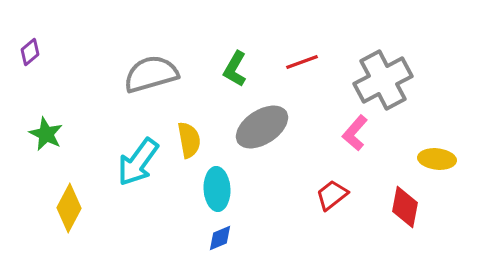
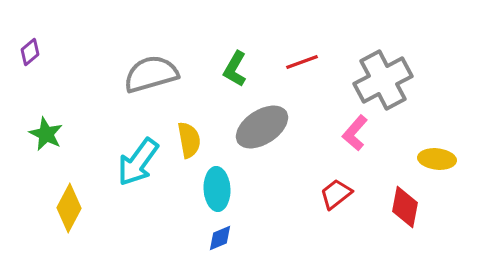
red trapezoid: moved 4 px right, 1 px up
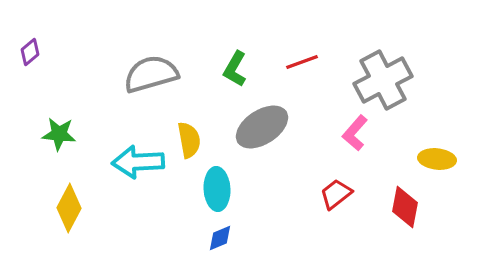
green star: moved 13 px right; rotated 20 degrees counterclockwise
cyan arrow: rotated 51 degrees clockwise
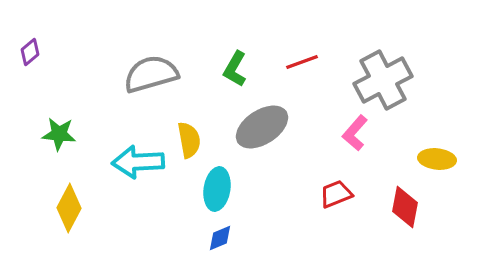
cyan ellipse: rotated 12 degrees clockwise
red trapezoid: rotated 16 degrees clockwise
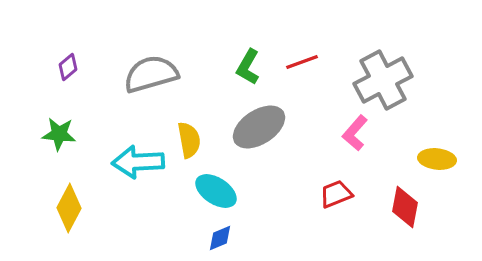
purple diamond: moved 38 px right, 15 px down
green L-shape: moved 13 px right, 2 px up
gray ellipse: moved 3 px left
cyan ellipse: moved 1 px left, 2 px down; rotated 66 degrees counterclockwise
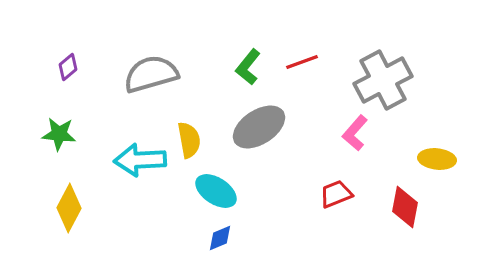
green L-shape: rotated 9 degrees clockwise
cyan arrow: moved 2 px right, 2 px up
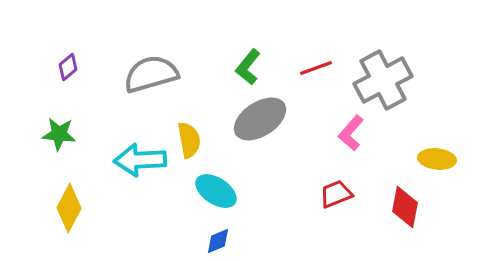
red line: moved 14 px right, 6 px down
gray ellipse: moved 1 px right, 8 px up
pink L-shape: moved 4 px left
blue diamond: moved 2 px left, 3 px down
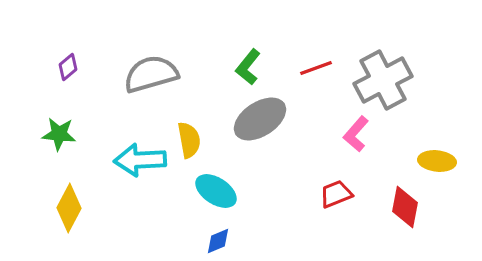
pink L-shape: moved 5 px right, 1 px down
yellow ellipse: moved 2 px down
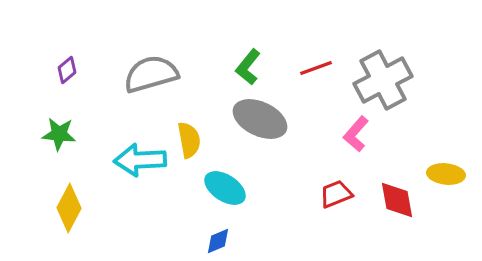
purple diamond: moved 1 px left, 3 px down
gray ellipse: rotated 58 degrees clockwise
yellow ellipse: moved 9 px right, 13 px down
cyan ellipse: moved 9 px right, 3 px up
red diamond: moved 8 px left, 7 px up; rotated 21 degrees counterclockwise
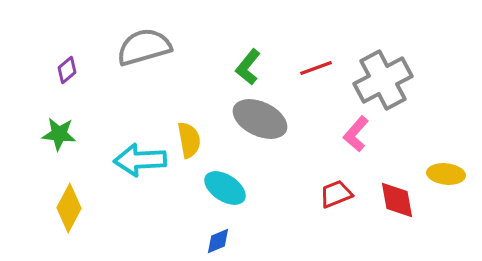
gray semicircle: moved 7 px left, 27 px up
